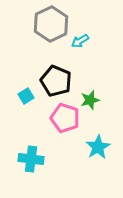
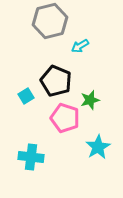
gray hexagon: moved 1 px left, 3 px up; rotated 12 degrees clockwise
cyan arrow: moved 5 px down
cyan cross: moved 2 px up
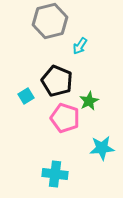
cyan arrow: rotated 24 degrees counterclockwise
black pentagon: moved 1 px right
green star: moved 1 px left, 1 px down; rotated 12 degrees counterclockwise
cyan star: moved 4 px right, 1 px down; rotated 25 degrees clockwise
cyan cross: moved 24 px right, 17 px down
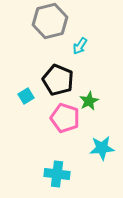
black pentagon: moved 1 px right, 1 px up
cyan cross: moved 2 px right
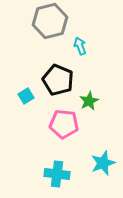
cyan arrow: rotated 126 degrees clockwise
pink pentagon: moved 1 px left, 6 px down; rotated 12 degrees counterclockwise
cyan star: moved 1 px right, 15 px down; rotated 15 degrees counterclockwise
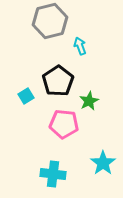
black pentagon: moved 1 px down; rotated 16 degrees clockwise
cyan star: rotated 15 degrees counterclockwise
cyan cross: moved 4 px left
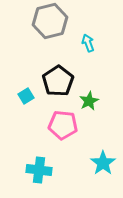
cyan arrow: moved 8 px right, 3 px up
pink pentagon: moved 1 px left, 1 px down
cyan cross: moved 14 px left, 4 px up
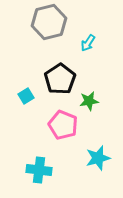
gray hexagon: moved 1 px left, 1 px down
cyan arrow: rotated 126 degrees counterclockwise
black pentagon: moved 2 px right, 2 px up
green star: rotated 18 degrees clockwise
pink pentagon: rotated 16 degrees clockwise
cyan star: moved 5 px left, 5 px up; rotated 20 degrees clockwise
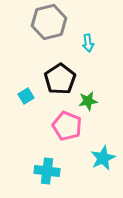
cyan arrow: rotated 42 degrees counterclockwise
green star: moved 1 px left
pink pentagon: moved 4 px right, 1 px down
cyan star: moved 5 px right; rotated 10 degrees counterclockwise
cyan cross: moved 8 px right, 1 px down
